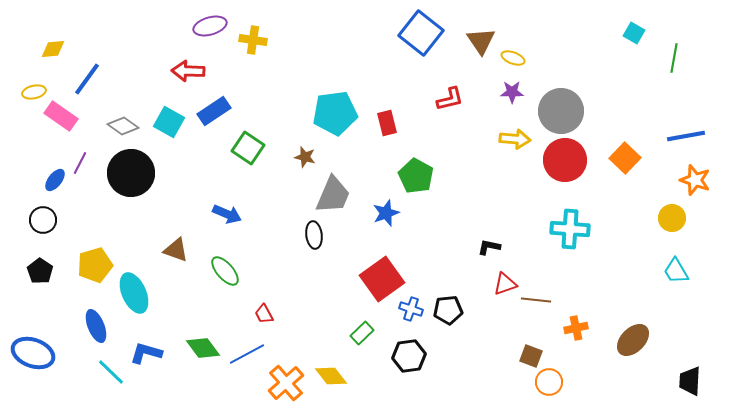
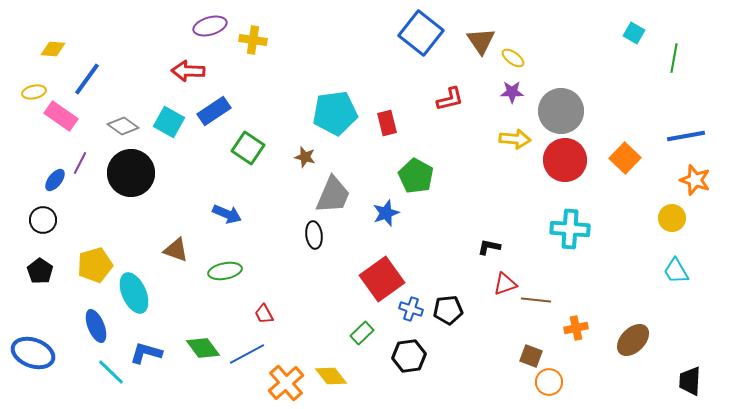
yellow diamond at (53, 49): rotated 10 degrees clockwise
yellow ellipse at (513, 58): rotated 15 degrees clockwise
green ellipse at (225, 271): rotated 60 degrees counterclockwise
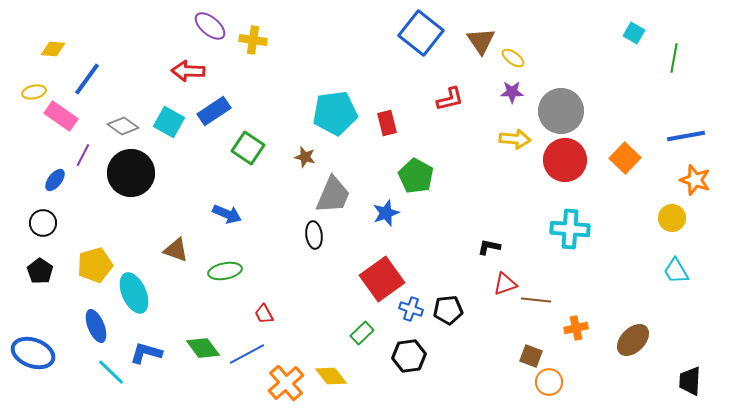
purple ellipse at (210, 26): rotated 56 degrees clockwise
purple line at (80, 163): moved 3 px right, 8 px up
black circle at (43, 220): moved 3 px down
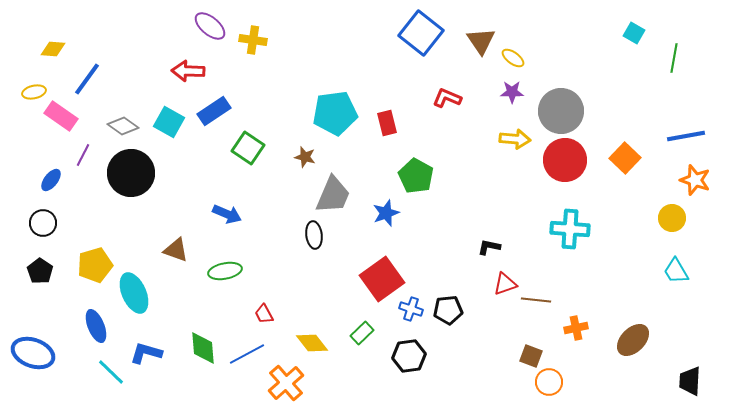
red L-shape at (450, 99): moved 3 px left, 1 px up; rotated 144 degrees counterclockwise
blue ellipse at (55, 180): moved 4 px left
green diamond at (203, 348): rotated 32 degrees clockwise
yellow diamond at (331, 376): moved 19 px left, 33 px up
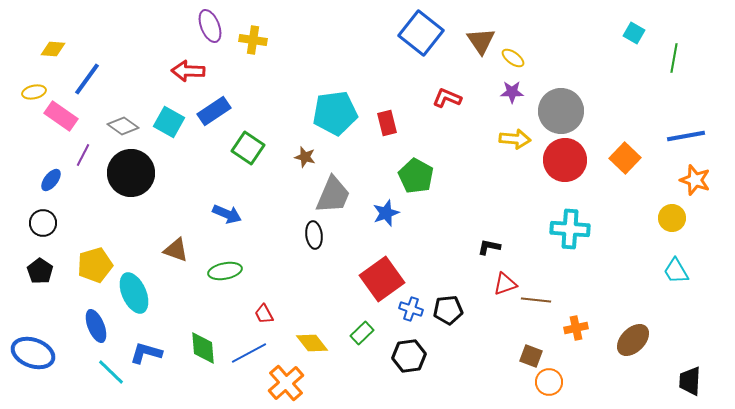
purple ellipse at (210, 26): rotated 28 degrees clockwise
blue line at (247, 354): moved 2 px right, 1 px up
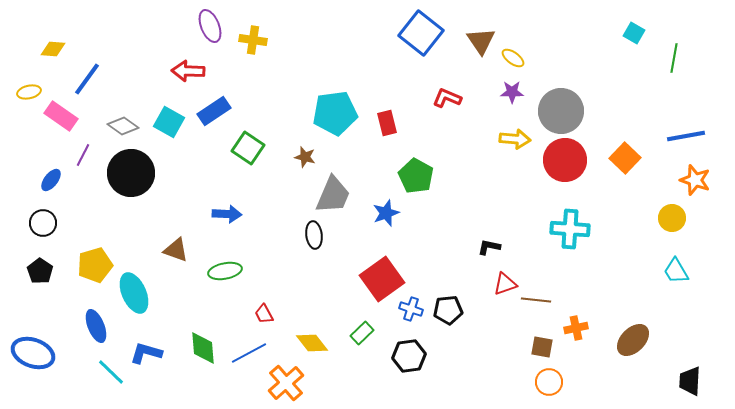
yellow ellipse at (34, 92): moved 5 px left
blue arrow at (227, 214): rotated 20 degrees counterclockwise
brown square at (531, 356): moved 11 px right, 9 px up; rotated 10 degrees counterclockwise
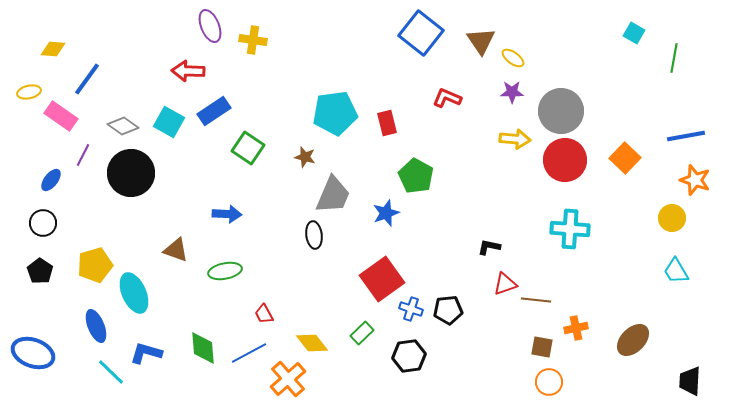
orange cross at (286, 383): moved 2 px right, 4 px up
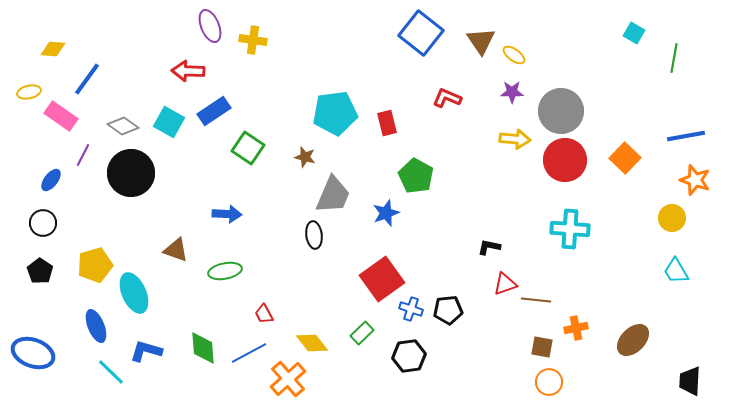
yellow ellipse at (513, 58): moved 1 px right, 3 px up
blue L-shape at (146, 353): moved 2 px up
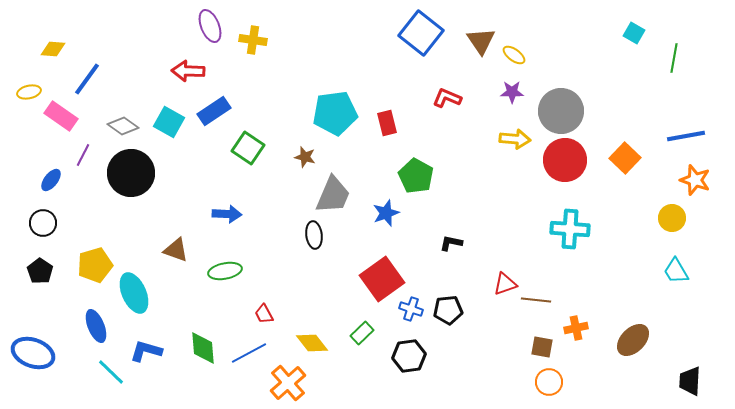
black L-shape at (489, 247): moved 38 px left, 4 px up
orange cross at (288, 379): moved 4 px down
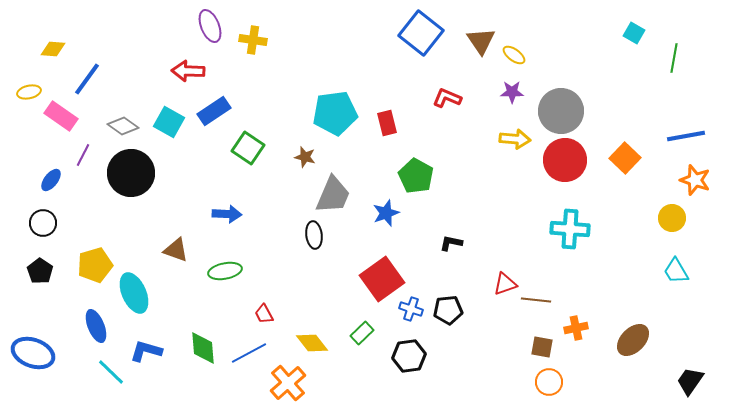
black trapezoid at (690, 381): rotated 32 degrees clockwise
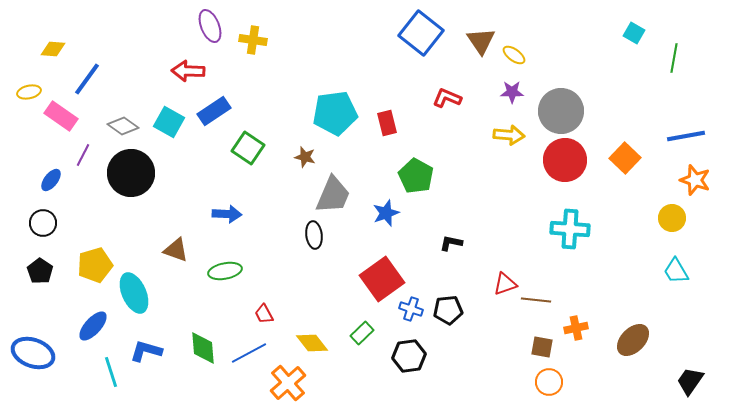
yellow arrow at (515, 139): moved 6 px left, 4 px up
blue ellipse at (96, 326): moved 3 px left; rotated 64 degrees clockwise
cyan line at (111, 372): rotated 28 degrees clockwise
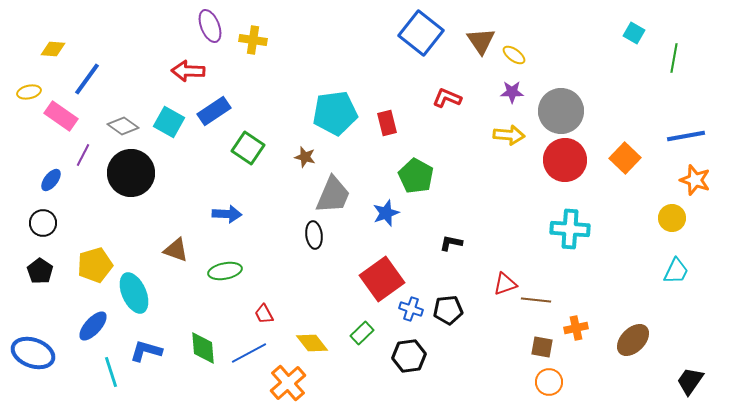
cyan trapezoid at (676, 271): rotated 124 degrees counterclockwise
